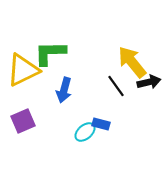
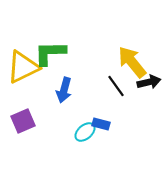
yellow triangle: moved 3 px up
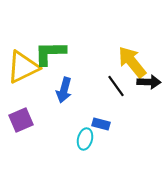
black arrow: rotated 15 degrees clockwise
purple square: moved 2 px left, 1 px up
cyan ellipse: moved 7 px down; rotated 35 degrees counterclockwise
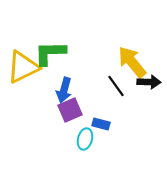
purple square: moved 49 px right, 10 px up
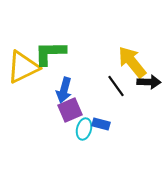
cyan ellipse: moved 1 px left, 10 px up
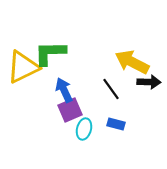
yellow arrow: rotated 24 degrees counterclockwise
black line: moved 5 px left, 3 px down
blue arrow: rotated 140 degrees clockwise
blue rectangle: moved 15 px right
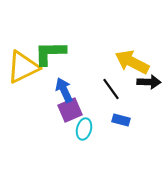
blue rectangle: moved 5 px right, 4 px up
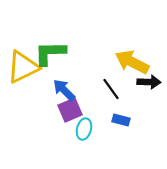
blue arrow: rotated 20 degrees counterclockwise
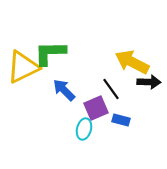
purple square: moved 26 px right, 2 px up
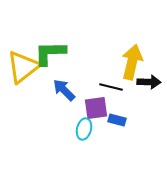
yellow arrow: rotated 76 degrees clockwise
yellow triangle: rotated 12 degrees counterclockwise
black line: moved 2 px up; rotated 40 degrees counterclockwise
purple square: rotated 15 degrees clockwise
blue rectangle: moved 4 px left
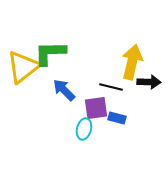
blue rectangle: moved 2 px up
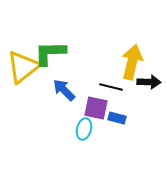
purple square: rotated 20 degrees clockwise
